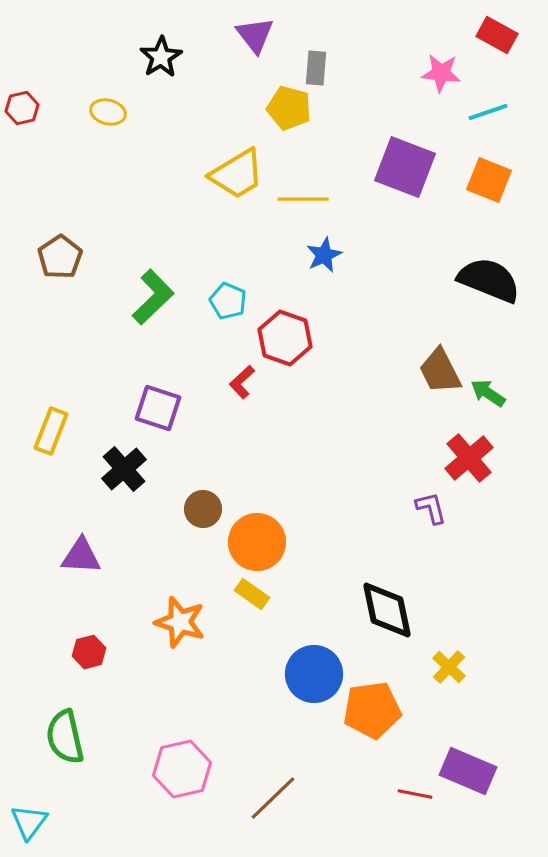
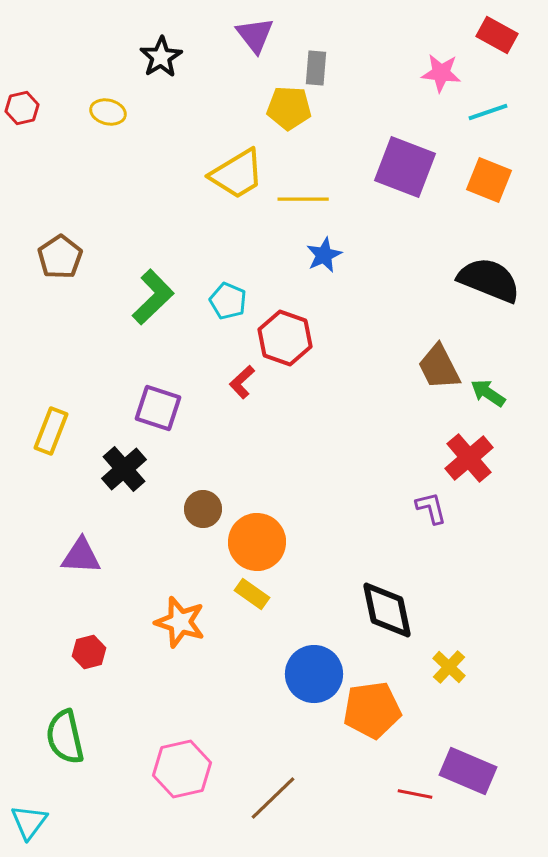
yellow pentagon at (289, 108): rotated 12 degrees counterclockwise
brown trapezoid at (440, 371): moved 1 px left, 4 px up
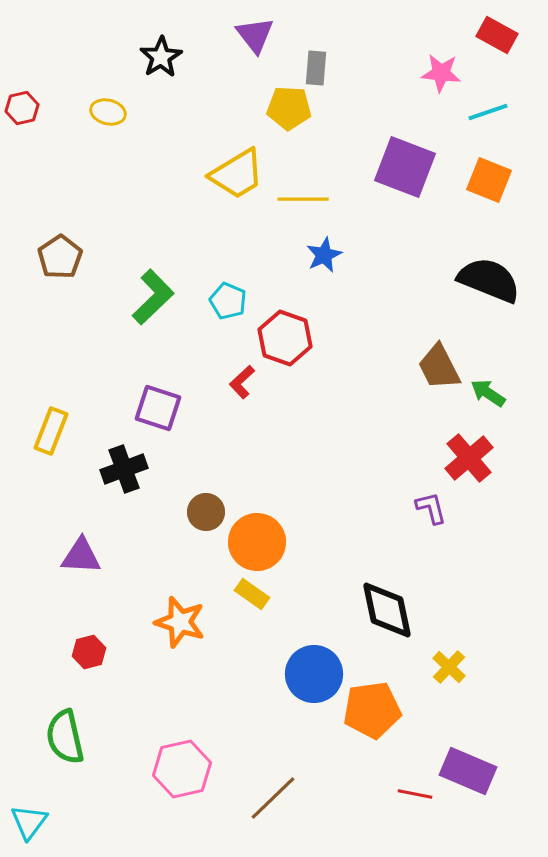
black cross at (124, 469): rotated 21 degrees clockwise
brown circle at (203, 509): moved 3 px right, 3 px down
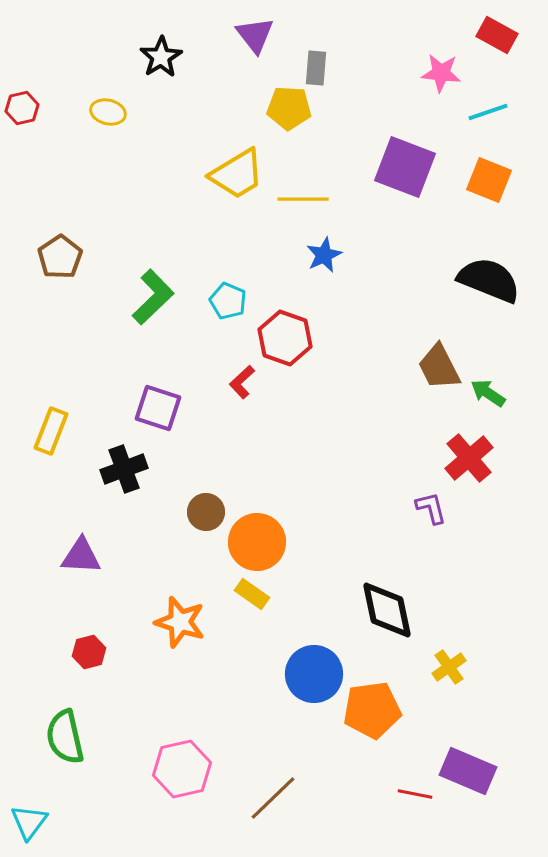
yellow cross at (449, 667): rotated 12 degrees clockwise
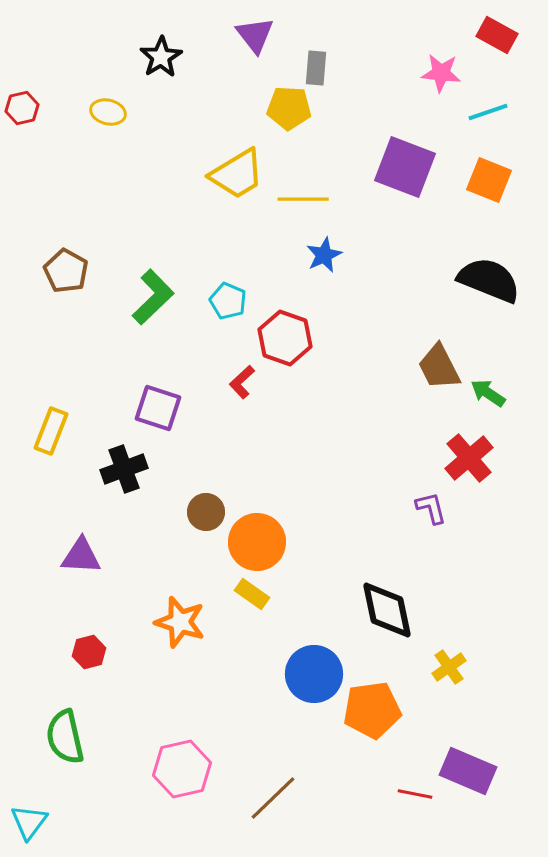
brown pentagon at (60, 257): moved 6 px right, 14 px down; rotated 9 degrees counterclockwise
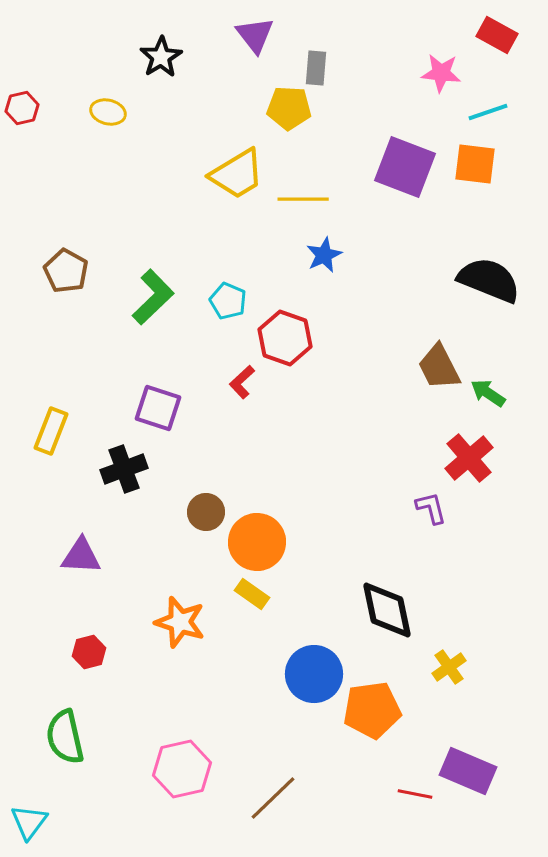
orange square at (489, 180): moved 14 px left, 16 px up; rotated 15 degrees counterclockwise
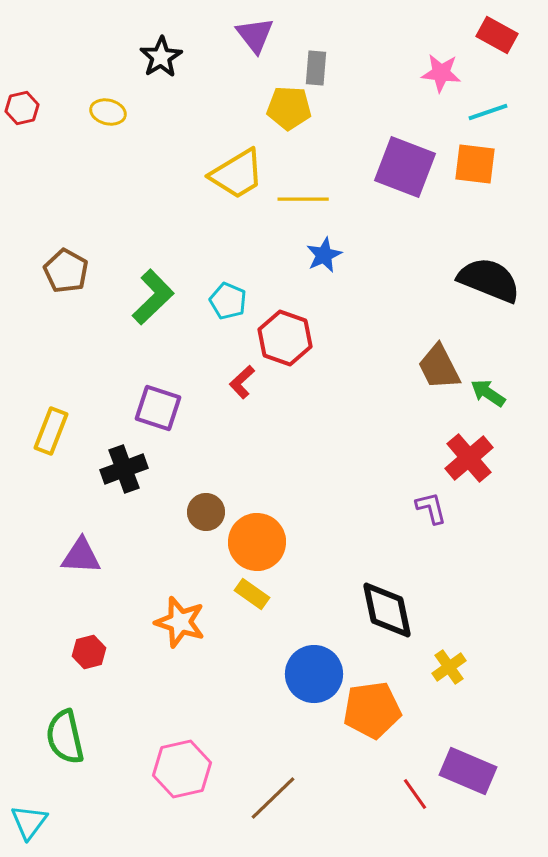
red line at (415, 794): rotated 44 degrees clockwise
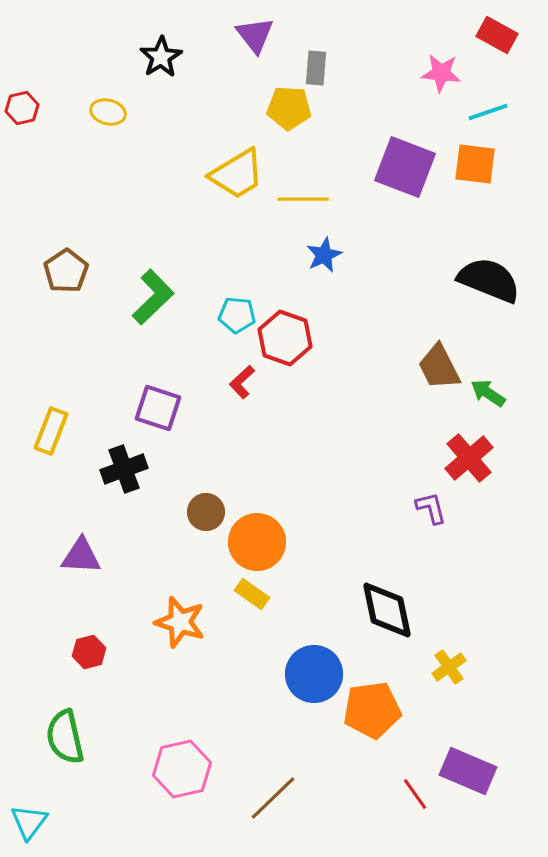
brown pentagon at (66, 271): rotated 9 degrees clockwise
cyan pentagon at (228, 301): moved 9 px right, 14 px down; rotated 18 degrees counterclockwise
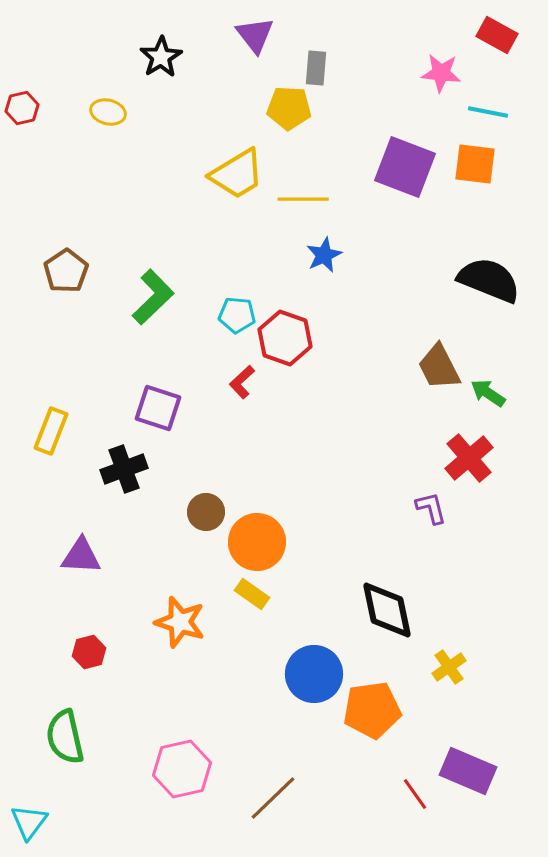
cyan line at (488, 112): rotated 30 degrees clockwise
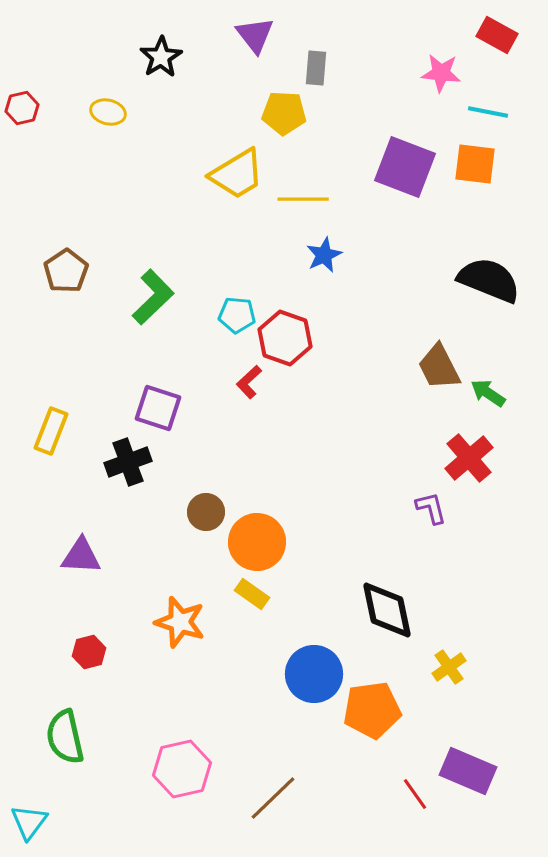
yellow pentagon at (289, 108): moved 5 px left, 5 px down
red L-shape at (242, 382): moved 7 px right
black cross at (124, 469): moved 4 px right, 7 px up
